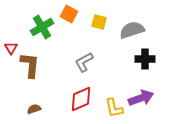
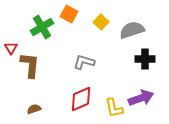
yellow square: moved 2 px right; rotated 28 degrees clockwise
gray L-shape: rotated 45 degrees clockwise
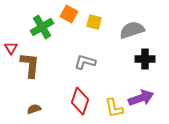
yellow square: moved 7 px left; rotated 28 degrees counterclockwise
gray L-shape: moved 1 px right
red diamond: moved 1 px left, 2 px down; rotated 48 degrees counterclockwise
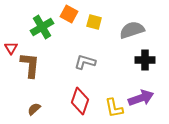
black cross: moved 1 px down
brown semicircle: rotated 24 degrees counterclockwise
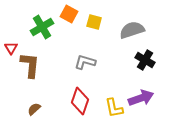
black cross: rotated 30 degrees clockwise
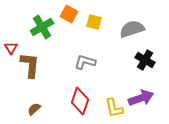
gray semicircle: moved 1 px up
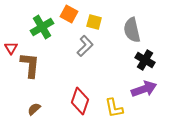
gray semicircle: moved 1 px down; rotated 85 degrees counterclockwise
gray L-shape: moved 16 px up; rotated 120 degrees clockwise
purple arrow: moved 3 px right, 9 px up
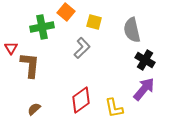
orange square: moved 3 px left, 2 px up; rotated 12 degrees clockwise
green cross: rotated 20 degrees clockwise
gray L-shape: moved 3 px left, 2 px down
purple arrow: rotated 30 degrees counterclockwise
red diamond: moved 1 px right, 1 px up; rotated 36 degrees clockwise
